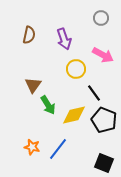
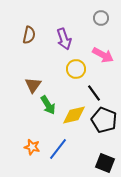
black square: moved 1 px right
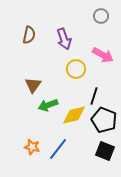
gray circle: moved 2 px up
black line: moved 3 px down; rotated 54 degrees clockwise
green arrow: rotated 102 degrees clockwise
black square: moved 12 px up
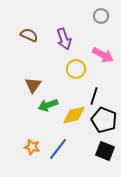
brown semicircle: rotated 78 degrees counterclockwise
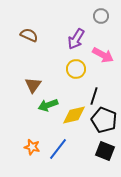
purple arrow: moved 12 px right; rotated 50 degrees clockwise
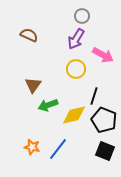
gray circle: moved 19 px left
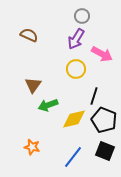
pink arrow: moved 1 px left, 1 px up
yellow diamond: moved 4 px down
blue line: moved 15 px right, 8 px down
